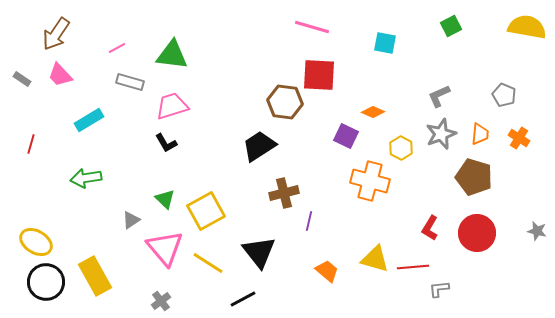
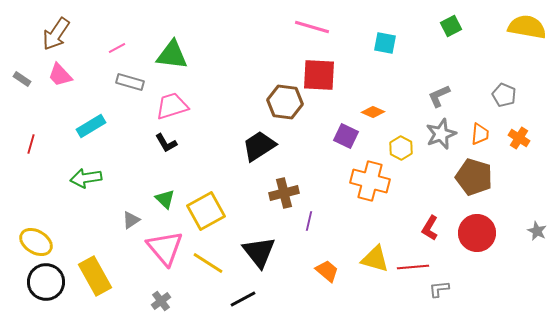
cyan rectangle at (89, 120): moved 2 px right, 6 px down
gray star at (537, 231): rotated 12 degrees clockwise
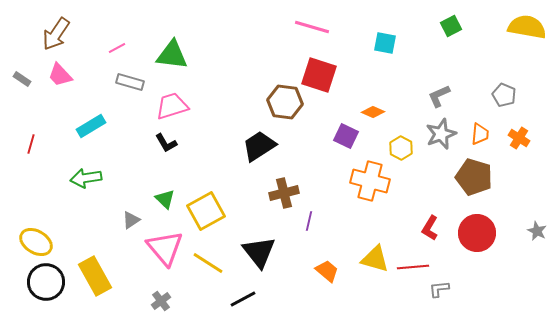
red square at (319, 75): rotated 15 degrees clockwise
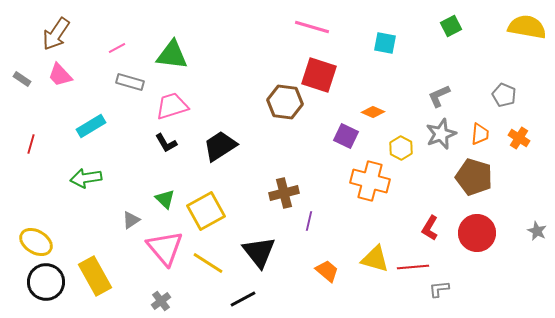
black trapezoid at (259, 146): moved 39 px left
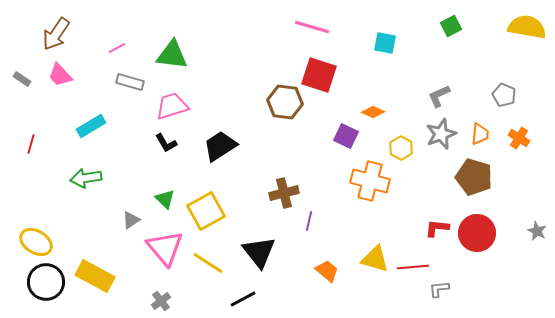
red L-shape at (430, 228): moved 7 px right; rotated 65 degrees clockwise
yellow rectangle at (95, 276): rotated 33 degrees counterclockwise
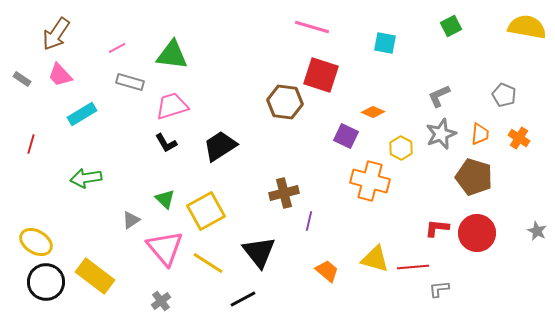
red square at (319, 75): moved 2 px right
cyan rectangle at (91, 126): moved 9 px left, 12 px up
yellow rectangle at (95, 276): rotated 9 degrees clockwise
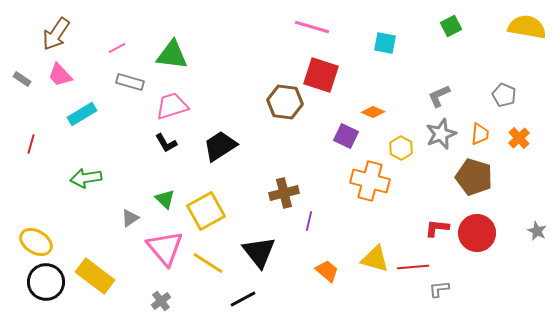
orange cross at (519, 138): rotated 15 degrees clockwise
gray triangle at (131, 220): moved 1 px left, 2 px up
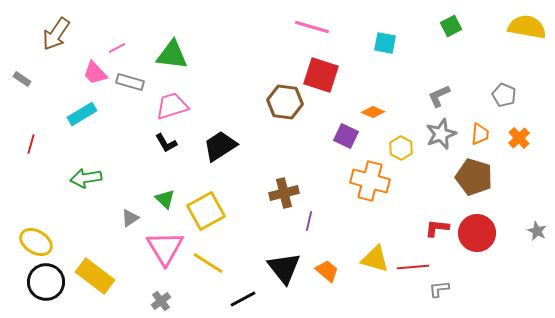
pink trapezoid at (60, 75): moved 35 px right, 2 px up
pink triangle at (165, 248): rotated 9 degrees clockwise
black triangle at (259, 252): moved 25 px right, 16 px down
